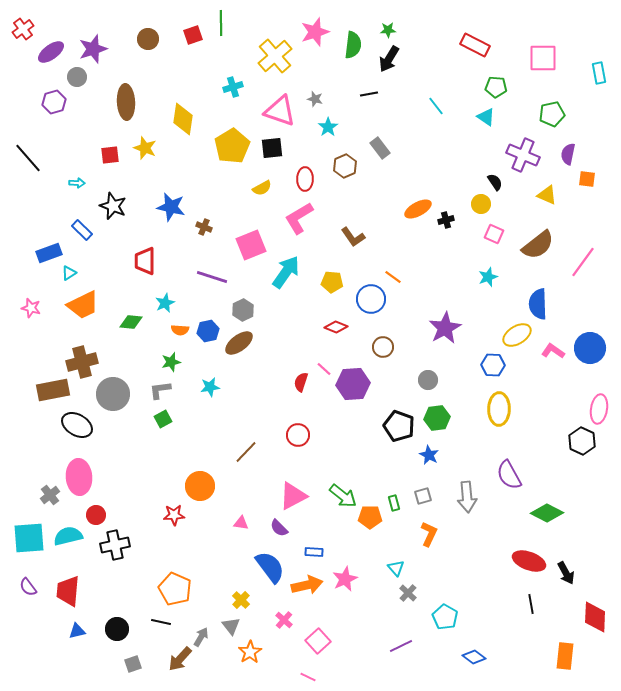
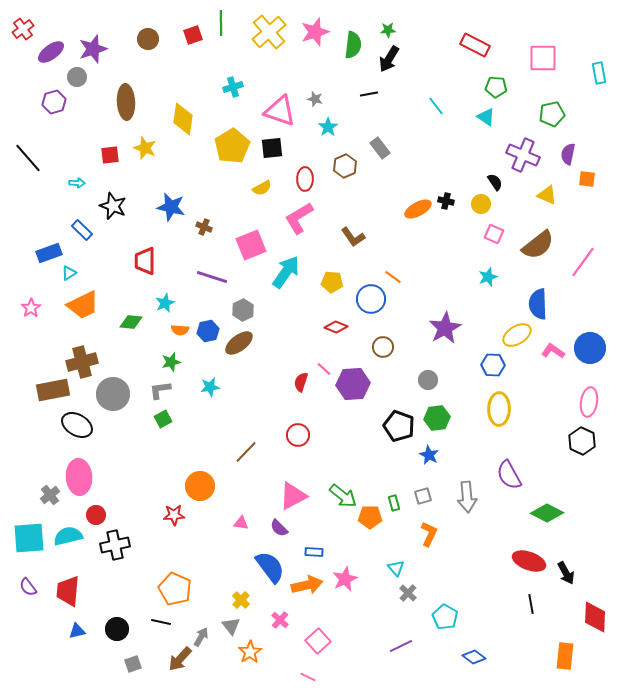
yellow cross at (275, 56): moved 6 px left, 24 px up
black cross at (446, 220): moved 19 px up; rotated 28 degrees clockwise
pink star at (31, 308): rotated 24 degrees clockwise
pink ellipse at (599, 409): moved 10 px left, 7 px up
pink cross at (284, 620): moved 4 px left
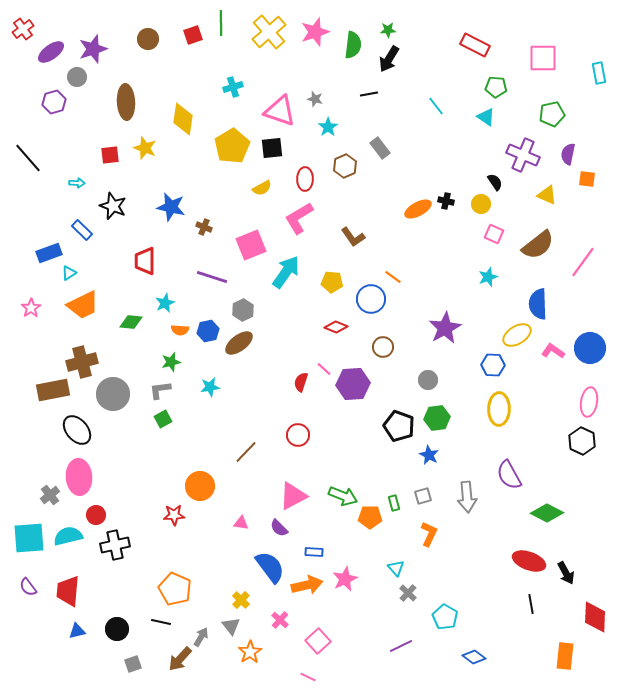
black ellipse at (77, 425): moved 5 px down; rotated 20 degrees clockwise
green arrow at (343, 496): rotated 16 degrees counterclockwise
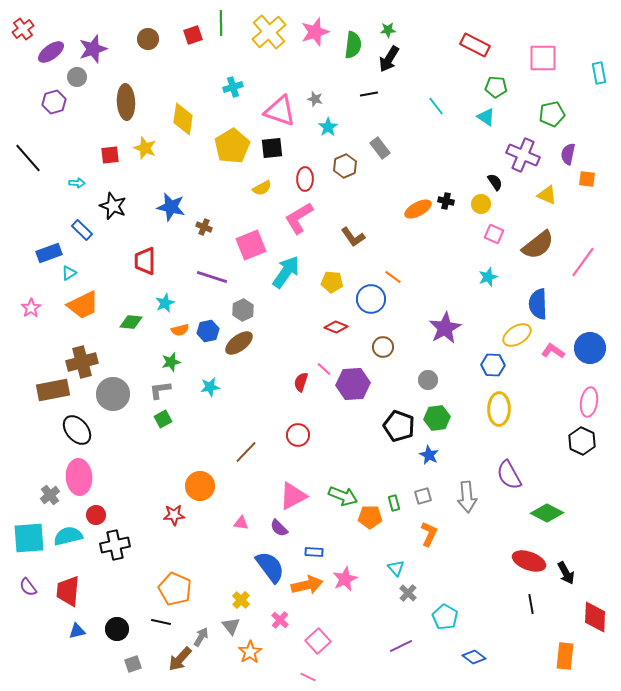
orange semicircle at (180, 330): rotated 18 degrees counterclockwise
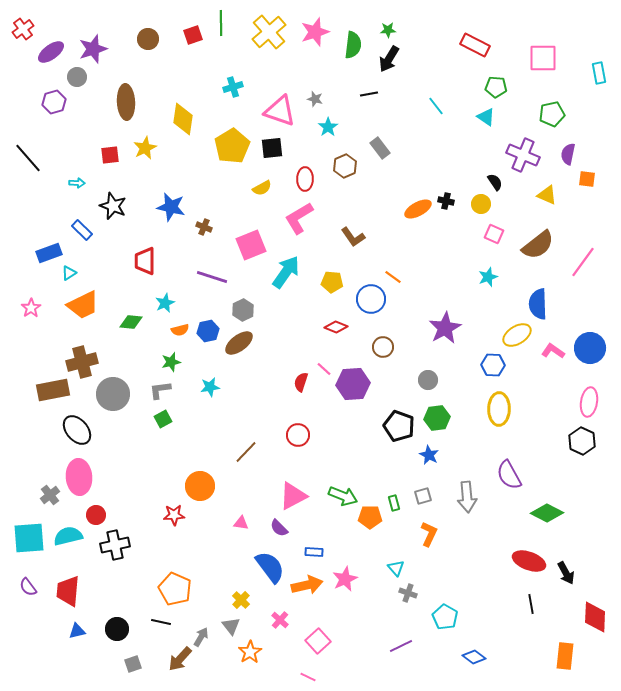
yellow star at (145, 148): rotated 25 degrees clockwise
gray cross at (408, 593): rotated 24 degrees counterclockwise
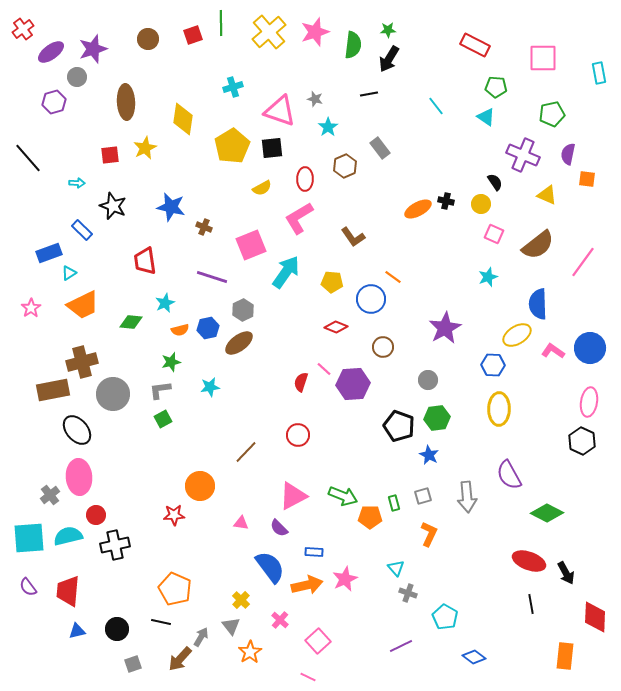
red trapezoid at (145, 261): rotated 8 degrees counterclockwise
blue hexagon at (208, 331): moved 3 px up
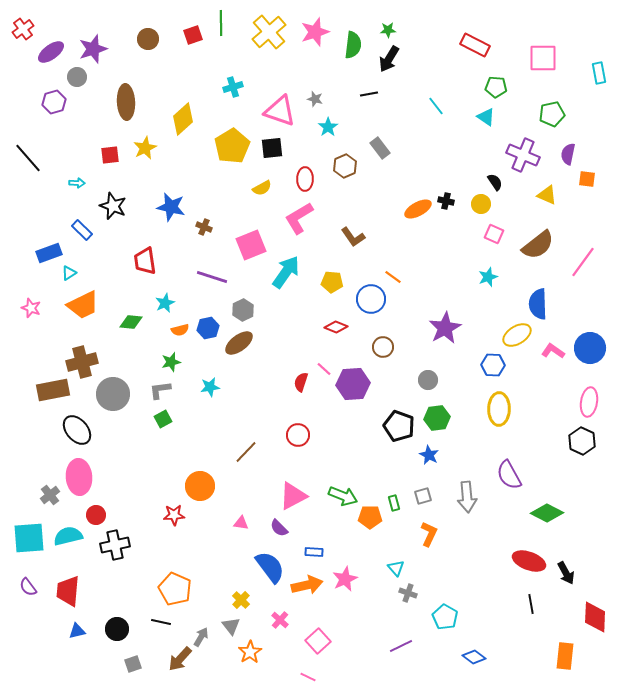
yellow diamond at (183, 119): rotated 40 degrees clockwise
pink star at (31, 308): rotated 18 degrees counterclockwise
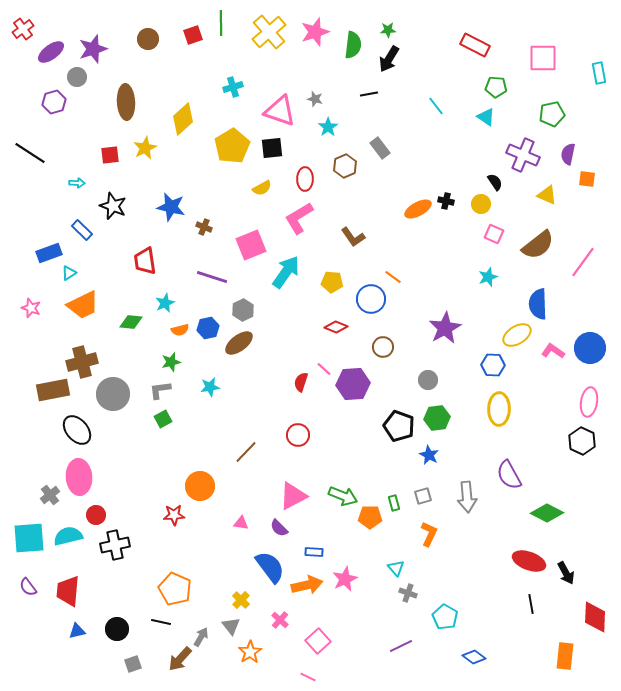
black line at (28, 158): moved 2 px right, 5 px up; rotated 16 degrees counterclockwise
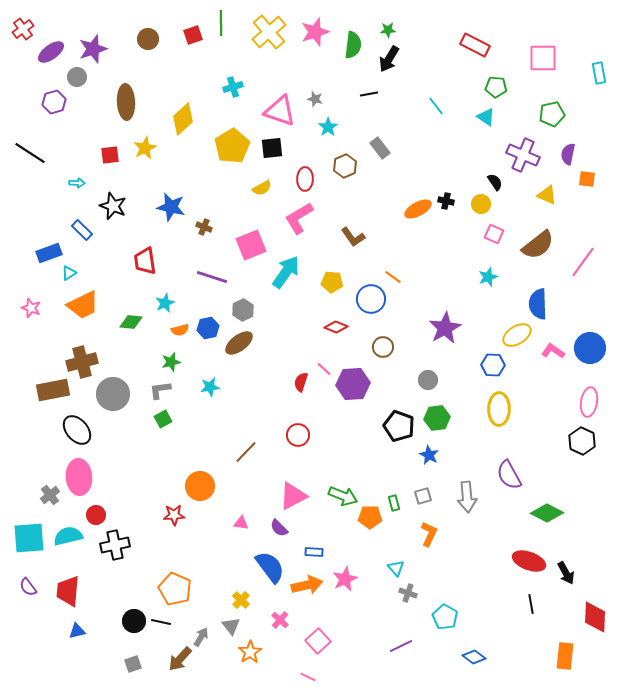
black circle at (117, 629): moved 17 px right, 8 px up
